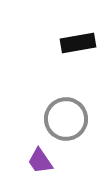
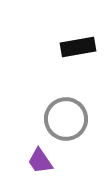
black rectangle: moved 4 px down
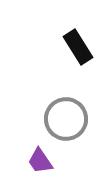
black rectangle: rotated 68 degrees clockwise
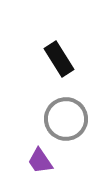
black rectangle: moved 19 px left, 12 px down
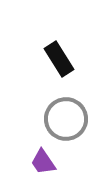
purple trapezoid: moved 3 px right, 1 px down
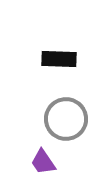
black rectangle: rotated 56 degrees counterclockwise
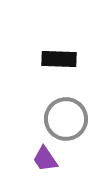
purple trapezoid: moved 2 px right, 3 px up
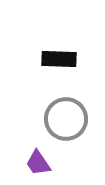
purple trapezoid: moved 7 px left, 4 px down
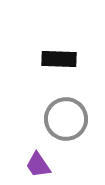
purple trapezoid: moved 2 px down
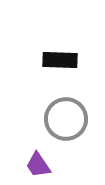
black rectangle: moved 1 px right, 1 px down
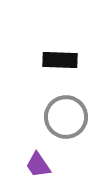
gray circle: moved 2 px up
